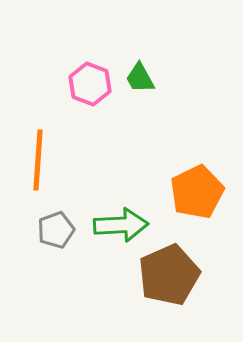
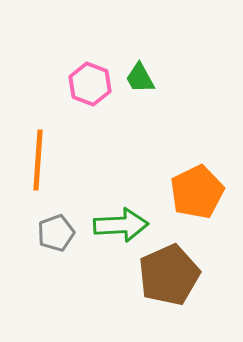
gray pentagon: moved 3 px down
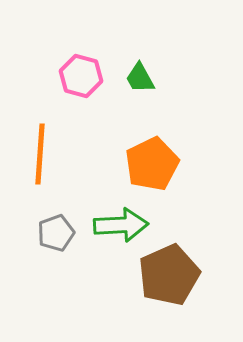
pink hexagon: moved 9 px left, 8 px up; rotated 6 degrees counterclockwise
orange line: moved 2 px right, 6 px up
orange pentagon: moved 45 px left, 28 px up
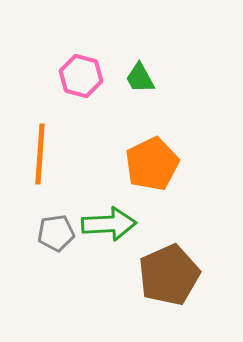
green arrow: moved 12 px left, 1 px up
gray pentagon: rotated 12 degrees clockwise
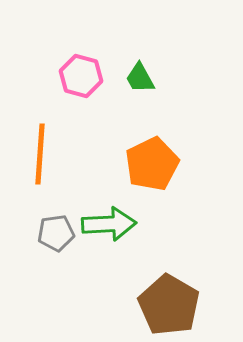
brown pentagon: moved 30 px down; rotated 18 degrees counterclockwise
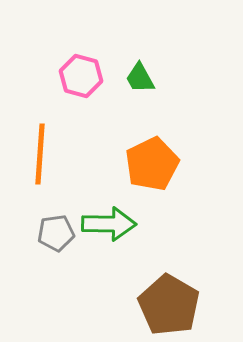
green arrow: rotated 4 degrees clockwise
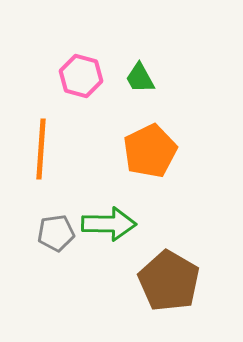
orange line: moved 1 px right, 5 px up
orange pentagon: moved 2 px left, 13 px up
brown pentagon: moved 24 px up
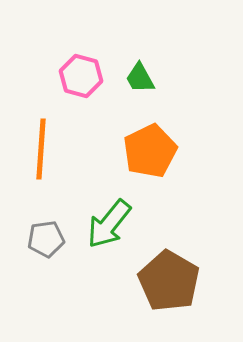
green arrow: rotated 128 degrees clockwise
gray pentagon: moved 10 px left, 6 px down
